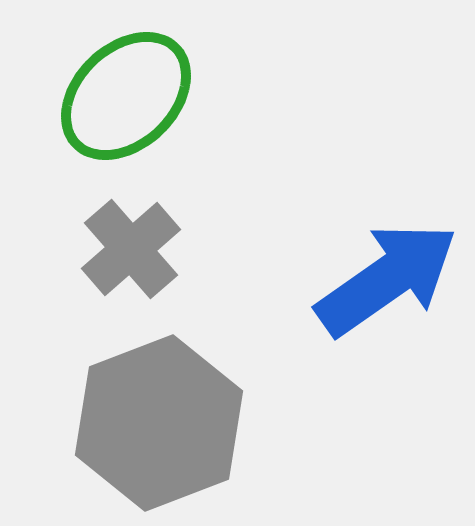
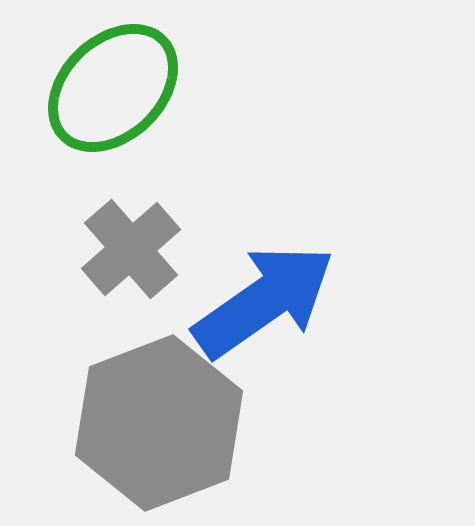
green ellipse: moved 13 px left, 8 px up
blue arrow: moved 123 px left, 22 px down
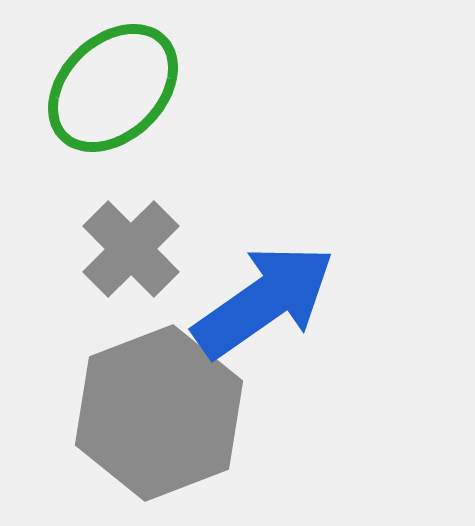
gray cross: rotated 4 degrees counterclockwise
gray hexagon: moved 10 px up
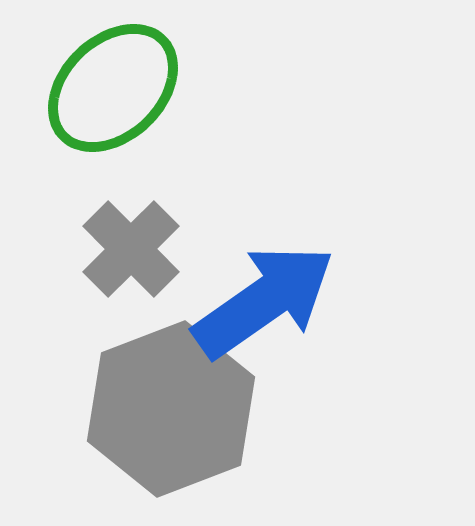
gray hexagon: moved 12 px right, 4 px up
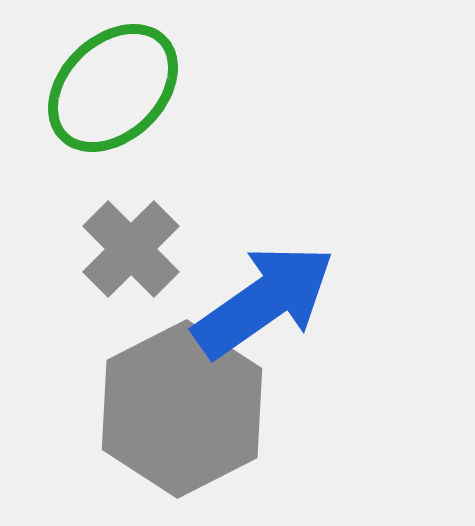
gray hexagon: moved 11 px right; rotated 6 degrees counterclockwise
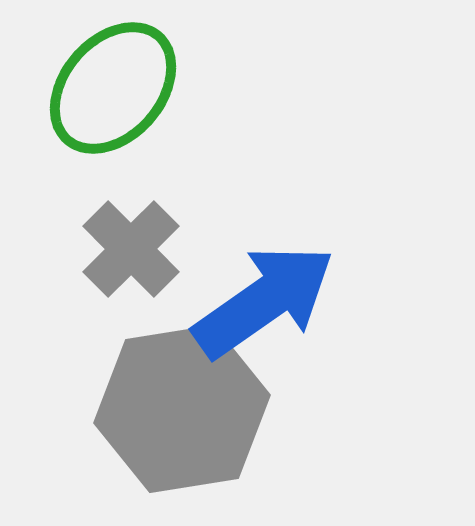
green ellipse: rotated 5 degrees counterclockwise
gray hexagon: rotated 18 degrees clockwise
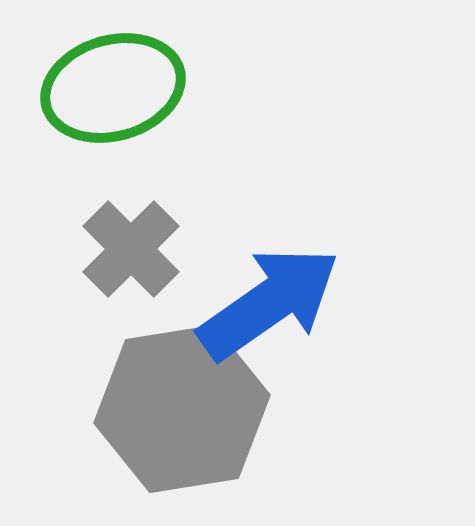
green ellipse: rotated 33 degrees clockwise
blue arrow: moved 5 px right, 2 px down
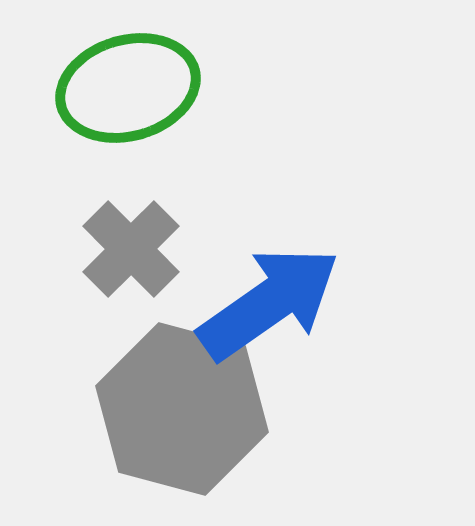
green ellipse: moved 15 px right
gray hexagon: rotated 24 degrees clockwise
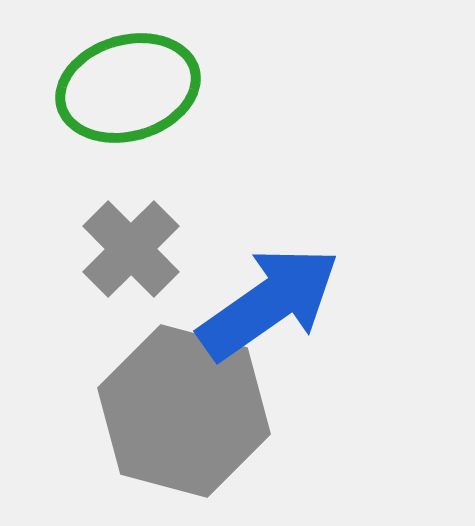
gray hexagon: moved 2 px right, 2 px down
